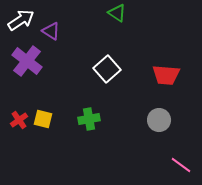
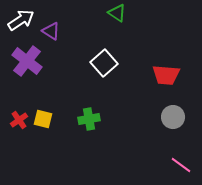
white square: moved 3 px left, 6 px up
gray circle: moved 14 px right, 3 px up
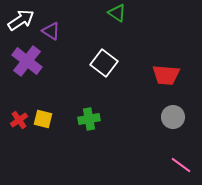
white square: rotated 12 degrees counterclockwise
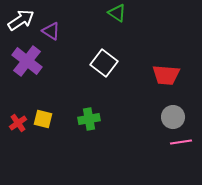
red cross: moved 1 px left, 3 px down
pink line: moved 23 px up; rotated 45 degrees counterclockwise
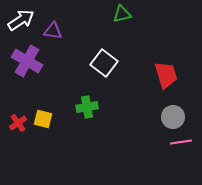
green triangle: moved 5 px right, 1 px down; rotated 48 degrees counterclockwise
purple triangle: moved 2 px right; rotated 24 degrees counterclockwise
purple cross: rotated 8 degrees counterclockwise
red trapezoid: rotated 112 degrees counterclockwise
green cross: moved 2 px left, 12 px up
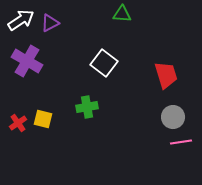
green triangle: rotated 18 degrees clockwise
purple triangle: moved 3 px left, 8 px up; rotated 36 degrees counterclockwise
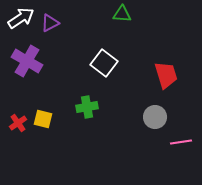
white arrow: moved 2 px up
gray circle: moved 18 px left
